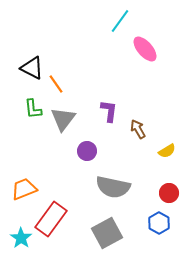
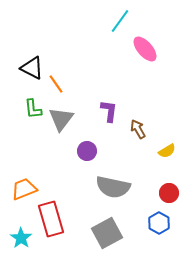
gray triangle: moved 2 px left
red rectangle: rotated 52 degrees counterclockwise
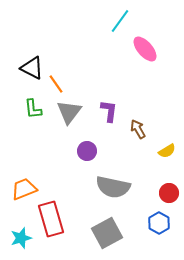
gray triangle: moved 8 px right, 7 px up
cyan star: rotated 20 degrees clockwise
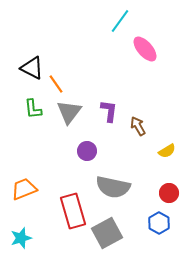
brown arrow: moved 3 px up
red rectangle: moved 22 px right, 8 px up
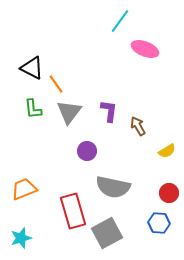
pink ellipse: rotated 28 degrees counterclockwise
blue hexagon: rotated 25 degrees counterclockwise
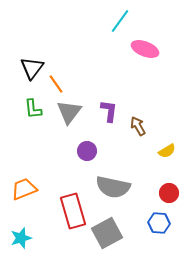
black triangle: rotated 40 degrees clockwise
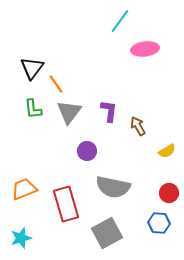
pink ellipse: rotated 28 degrees counterclockwise
red rectangle: moved 7 px left, 7 px up
